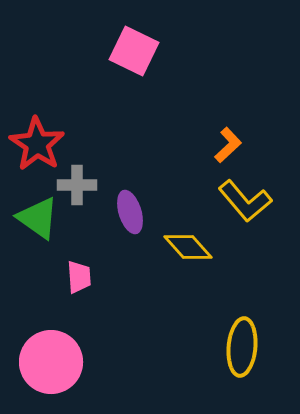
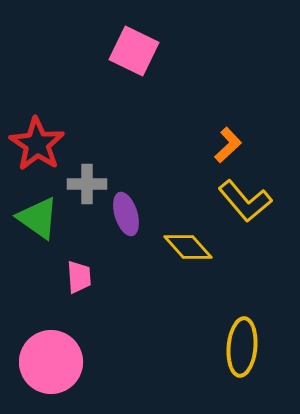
gray cross: moved 10 px right, 1 px up
purple ellipse: moved 4 px left, 2 px down
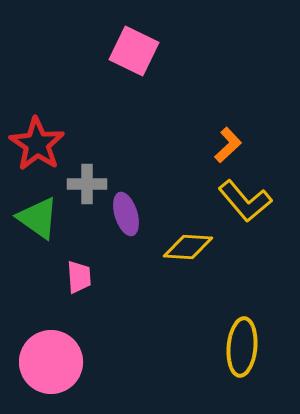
yellow diamond: rotated 45 degrees counterclockwise
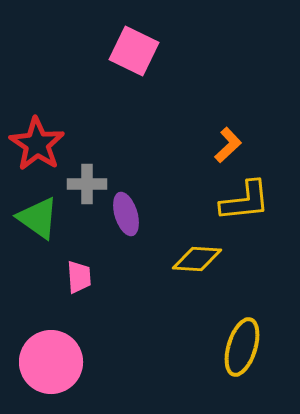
yellow L-shape: rotated 56 degrees counterclockwise
yellow diamond: moved 9 px right, 12 px down
yellow ellipse: rotated 12 degrees clockwise
